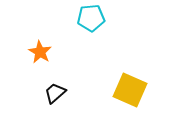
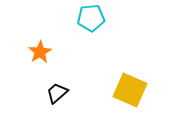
orange star: rotated 10 degrees clockwise
black trapezoid: moved 2 px right
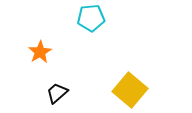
yellow square: rotated 16 degrees clockwise
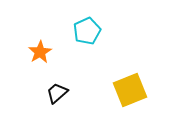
cyan pentagon: moved 4 px left, 13 px down; rotated 20 degrees counterclockwise
yellow square: rotated 28 degrees clockwise
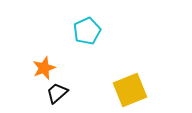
orange star: moved 4 px right, 16 px down; rotated 10 degrees clockwise
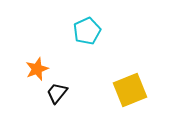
orange star: moved 7 px left, 1 px down
black trapezoid: rotated 10 degrees counterclockwise
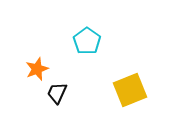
cyan pentagon: moved 10 px down; rotated 12 degrees counterclockwise
black trapezoid: rotated 15 degrees counterclockwise
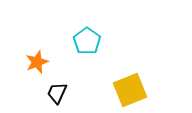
orange star: moved 7 px up
